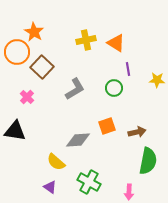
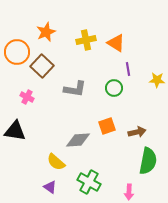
orange star: moved 12 px right; rotated 18 degrees clockwise
brown square: moved 1 px up
gray L-shape: rotated 40 degrees clockwise
pink cross: rotated 16 degrees counterclockwise
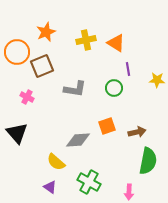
brown square: rotated 25 degrees clockwise
black triangle: moved 2 px right, 2 px down; rotated 40 degrees clockwise
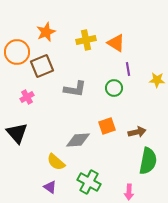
pink cross: rotated 32 degrees clockwise
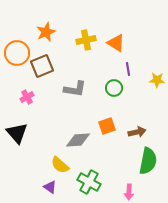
orange circle: moved 1 px down
yellow semicircle: moved 4 px right, 3 px down
